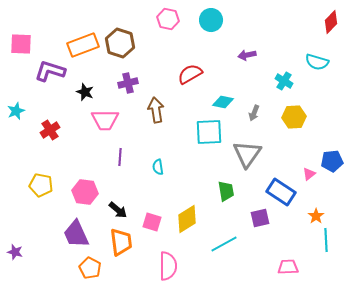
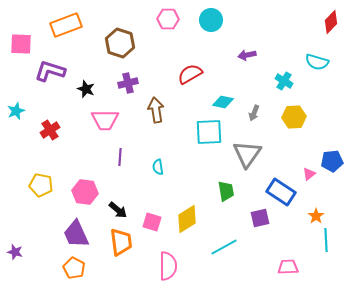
pink hexagon at (168, 19): rotated 10 degrees counterclockwise
orange rectangle at (83, 45): moved 17 px left, 20 px up
black star at (85, 92): moved 1 px right, 3 px up
cyan line at (224, 244): moved 3 px down
orange pentagon at (90, 268): moved 16 px left
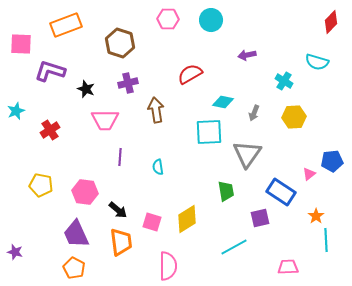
cyan line at (224, 247): moved 10 px right
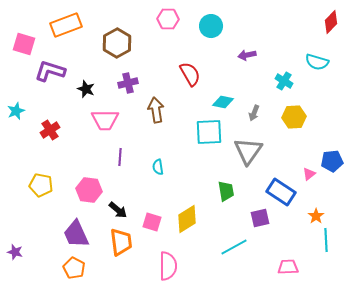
cyan circle at (211, 20): moved 6 px down
brown hexagon at (120, 43): moved 3 px left; rotated 12 degrees clockwise
pink square at (21, 44): moved 3 px right; rotated 15 degrees clockwise
red semicircle at (190, 74): rotated 90 degrees clockwise
gray triangle at (247, 154): moved 1 px right, 3 px up
pink hexagon at (85, 192): moved 4 px right, 2 px up
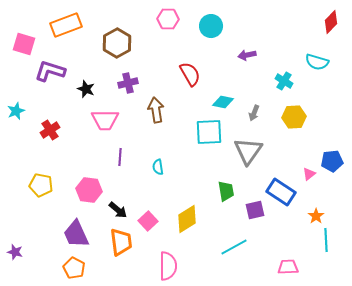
purple square at (260, 218): moved 5 px left, 8 px up
pink square at (152, 222): moved 4 px left, 1 px up; rotated 30 degrees clockwise
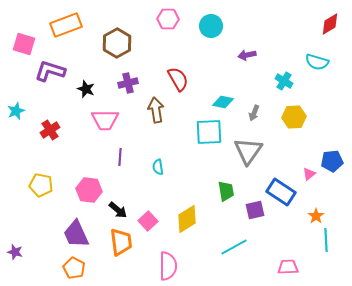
red diamond at (331, 22): moved 1 px left, 2 px down; rotated 15 degrees clockwise
red semicircle at (190, 74): moved 12 px left, 5 px down
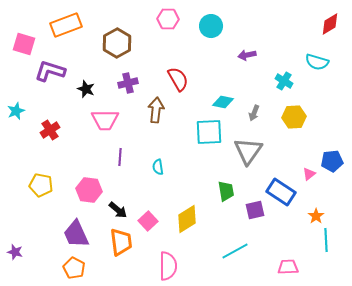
brown arrow at (156, 110): rotated 15 degrees clockwise
cyan line at (234, 247): moved 1 px right, 4 px down
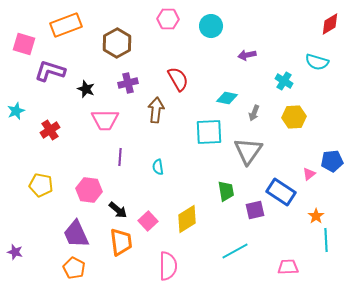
cyan diamond at (223, 102): moved 4 px right, 4 px up
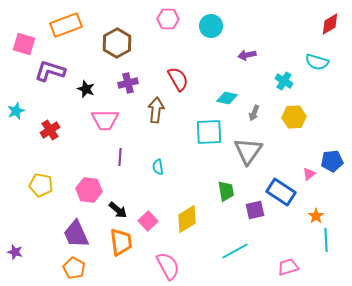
pink semicircle at (168, 266): rotated 28 degrees counterclockwise
pink trapezoid at (288, 267): rotated 15 degrees counterclockwise
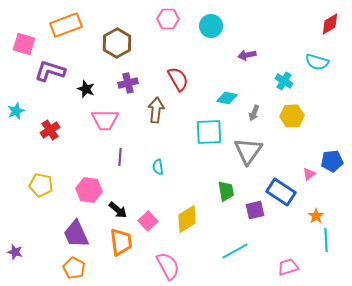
yellow hexagon at (294, 117): moved 2 px left, 1 px up
